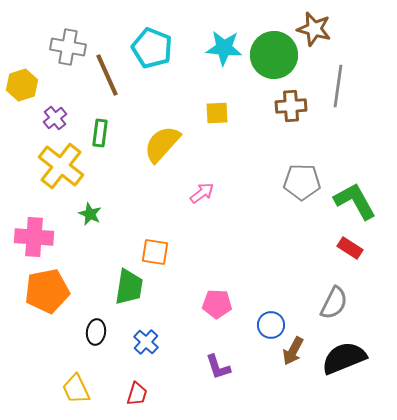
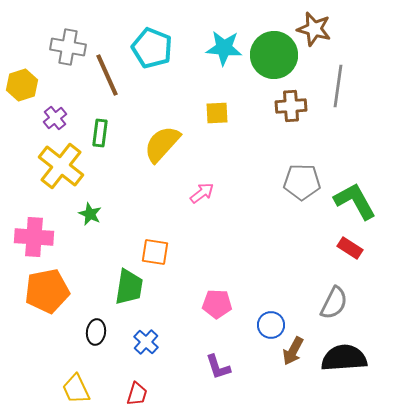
black semicircle: rotated 18 degrees clockwise
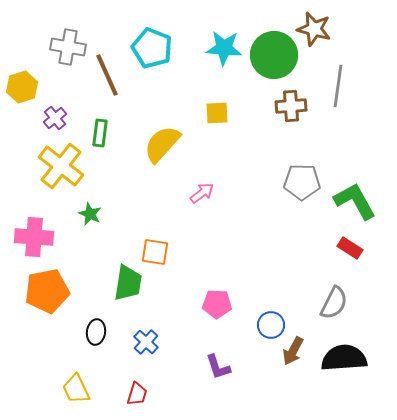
yellow hexagon: moved 2 px down
green trapezoid: moved 1 px left, 4 px up
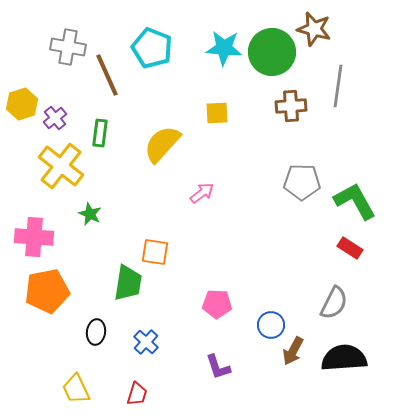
green circle: moved 2 px left, 3 px up
yellow hexagon: moved 17 px down
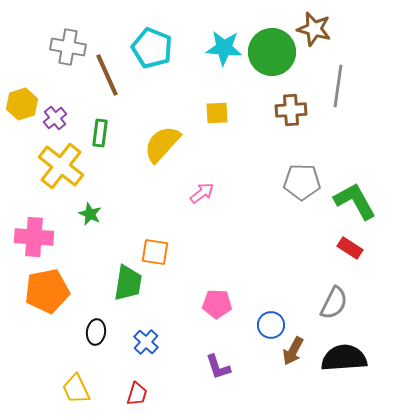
brown cross: moved 4 px down
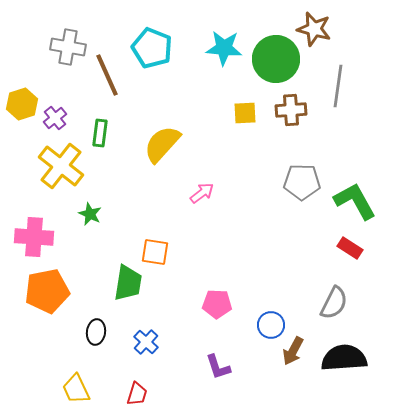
green circle: moved 4 px right, 7 px down
yellow square: moved 28 px right
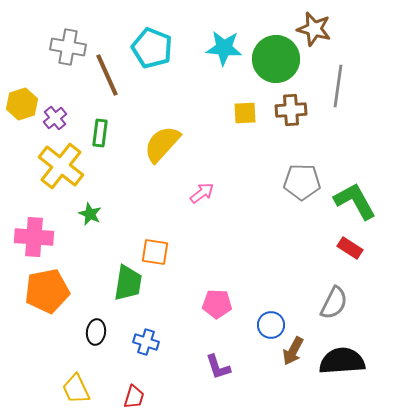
blue cross: rotated 25 degrees counterclockwise
black semicircle: moved 2 px left, 3 px down
red trapezoid: moved 3 px left, 3 px down
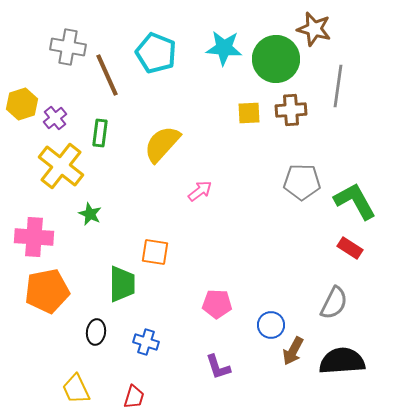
cyan pentagon: moved 4 px right, 5 px down
yellow square: moved 4 px right
pink arrow: moved 2 px left, 2 px up
green trapezoid: moved 6 px left, 1 px down; rotated 9 degrees counterclockwise
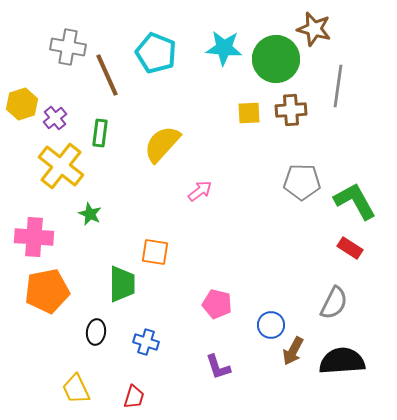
pink pentagon: rotated 12 degrees clockwise
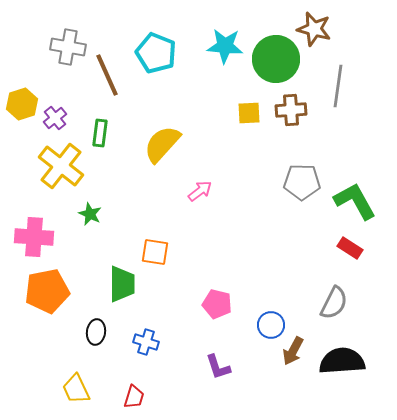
cyan star: moved 1 px right, 2 px up
